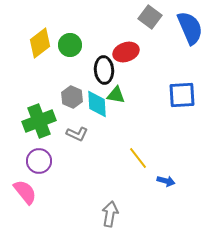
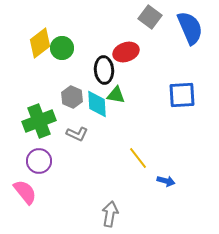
green circle: moved 8 px left, 3 px down
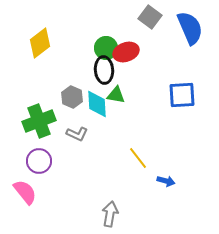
green circle: moved 44 px right
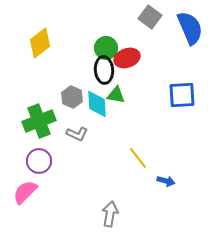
red ellipse: moved 1 px right, 6 px down
pink semicircle: rotated 96 degrees counterclockwise
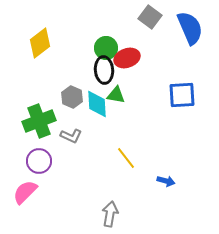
gray L-shape: moved 6 px left, 2 px down
yellow line: moved 12 px left
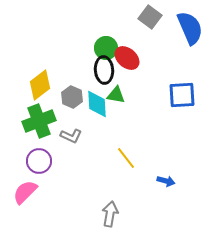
yellow diamond: moved 42 px down
red ellipse: rotated 60 degrees clockwise
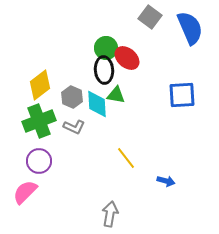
gray L-shape: moved 3 px right, 9 px up
